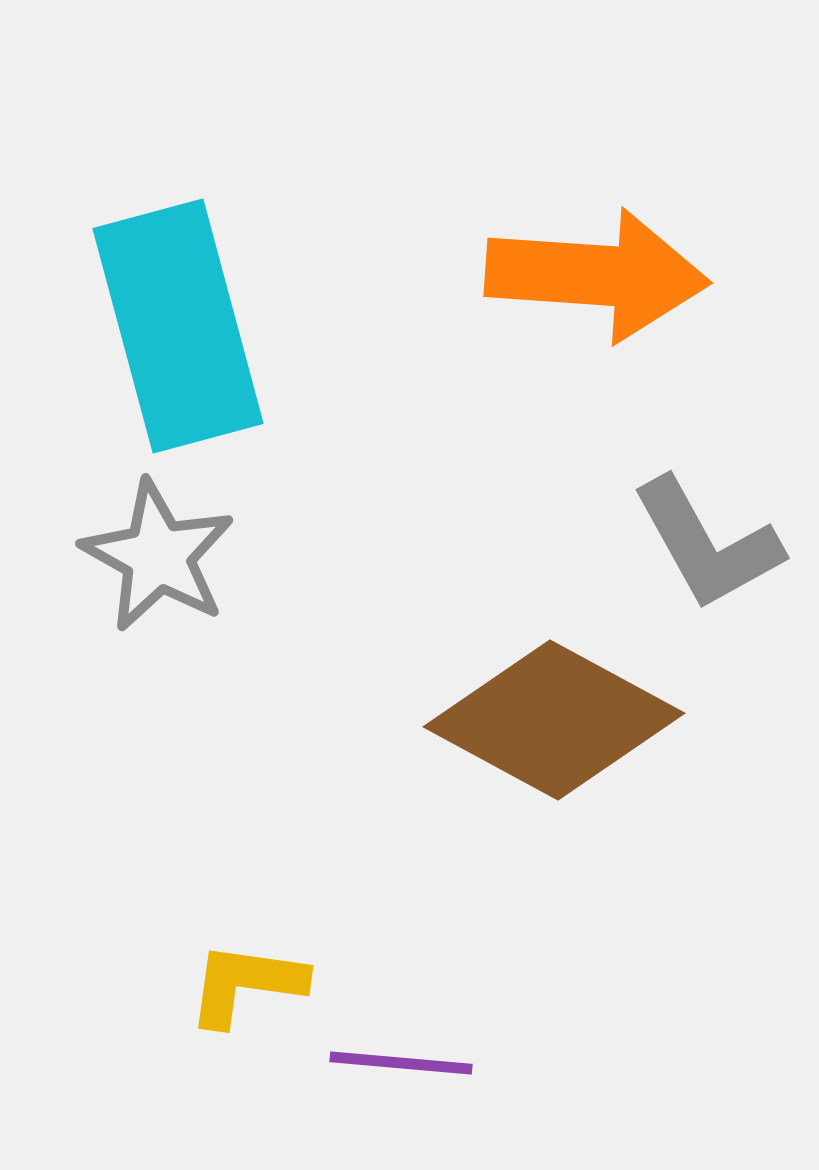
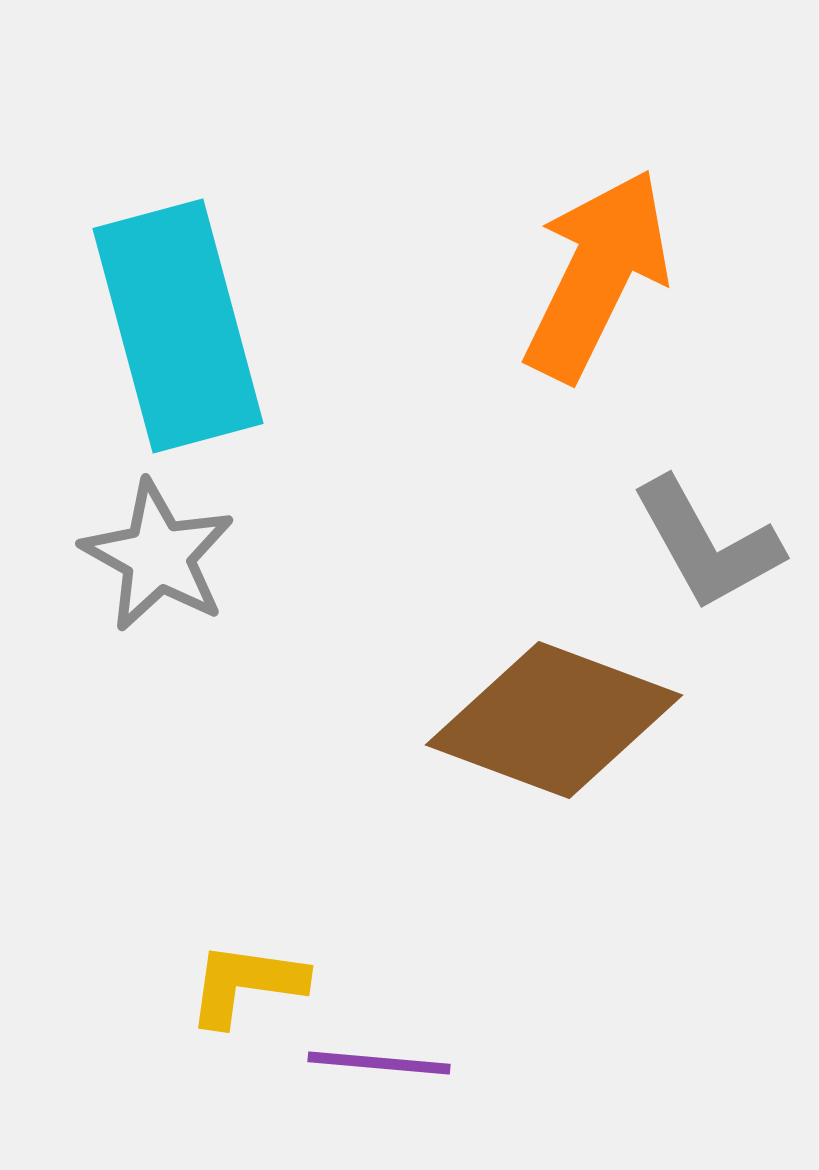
orange arrow: rotated 68 degrees counterclockwise
brown diamond: rotated 8 degrees counterclockwise
purple line: moved 22 px left
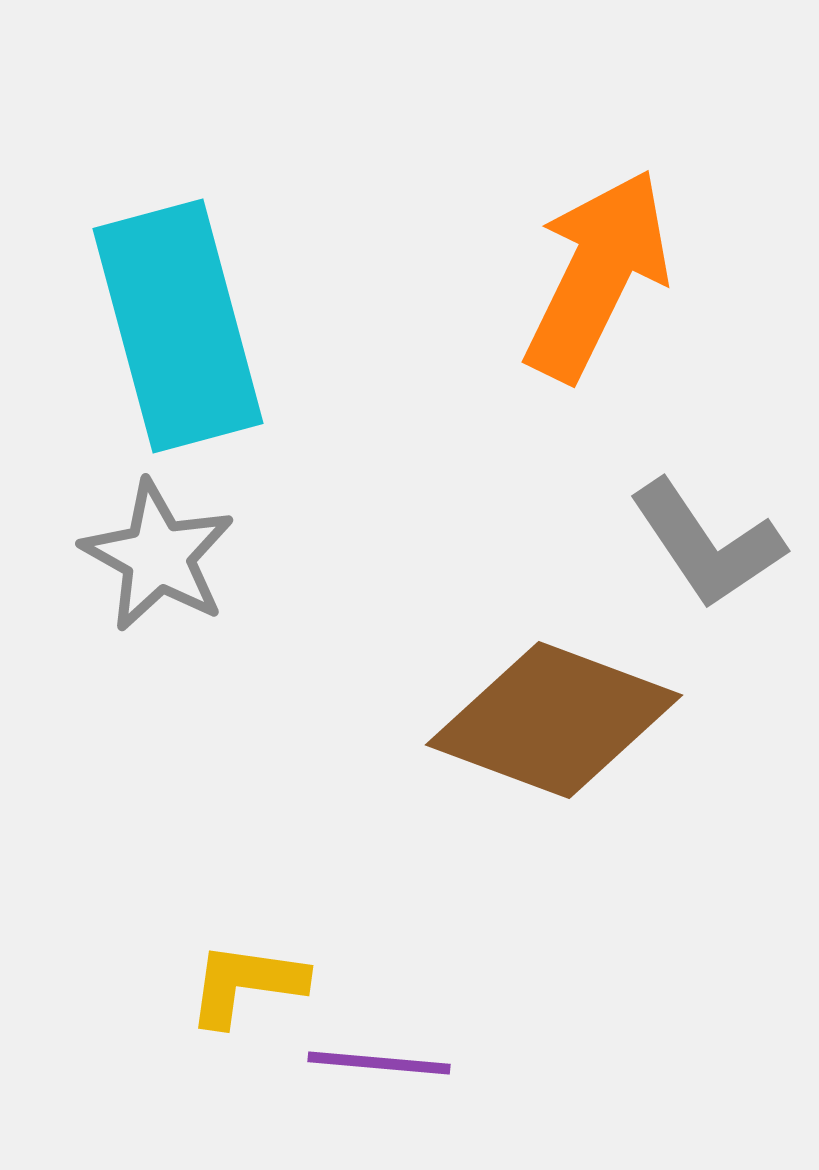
gray L-shape: rotated 5 degrees counterclockwise
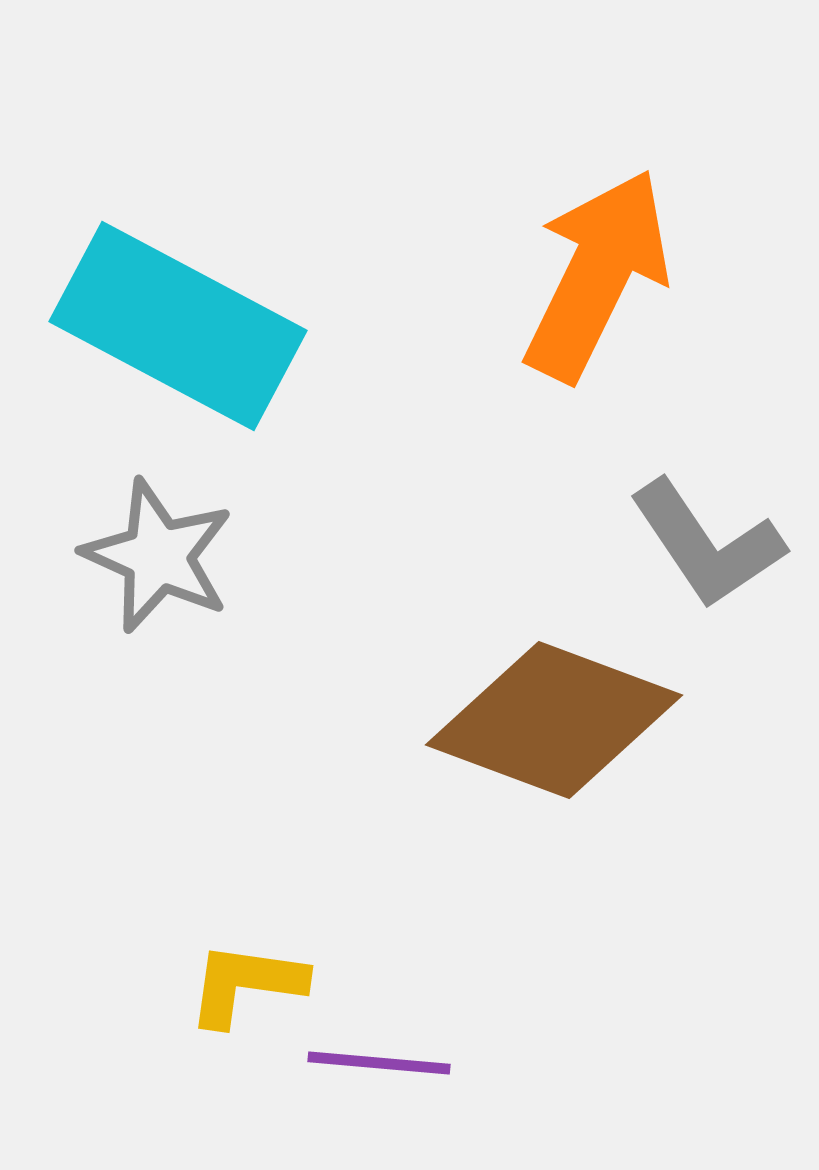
cyan rectangle: rotated 47 degrees counterclockwise
gray star: rotated 5 degrees counterclockwise
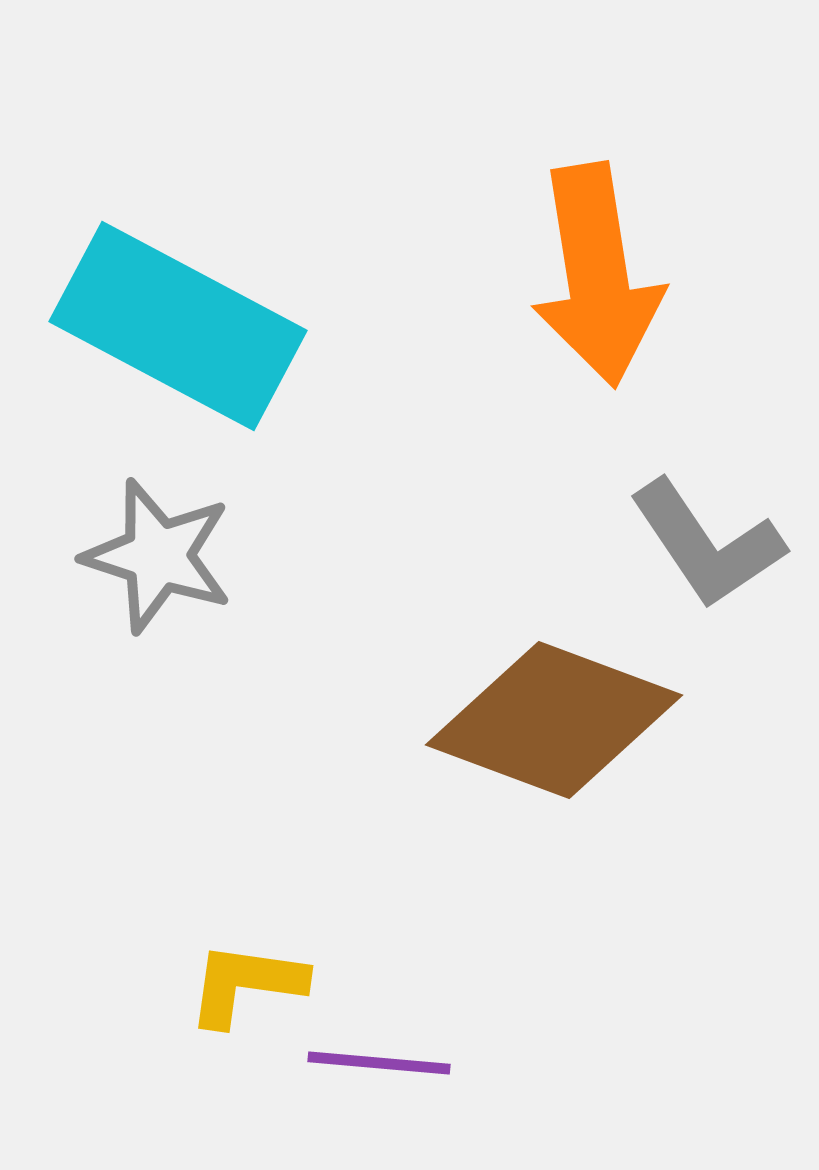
orange arrow: rotated 145 degrees clockwise
gray star: rotated 6 degrees counterclockwise
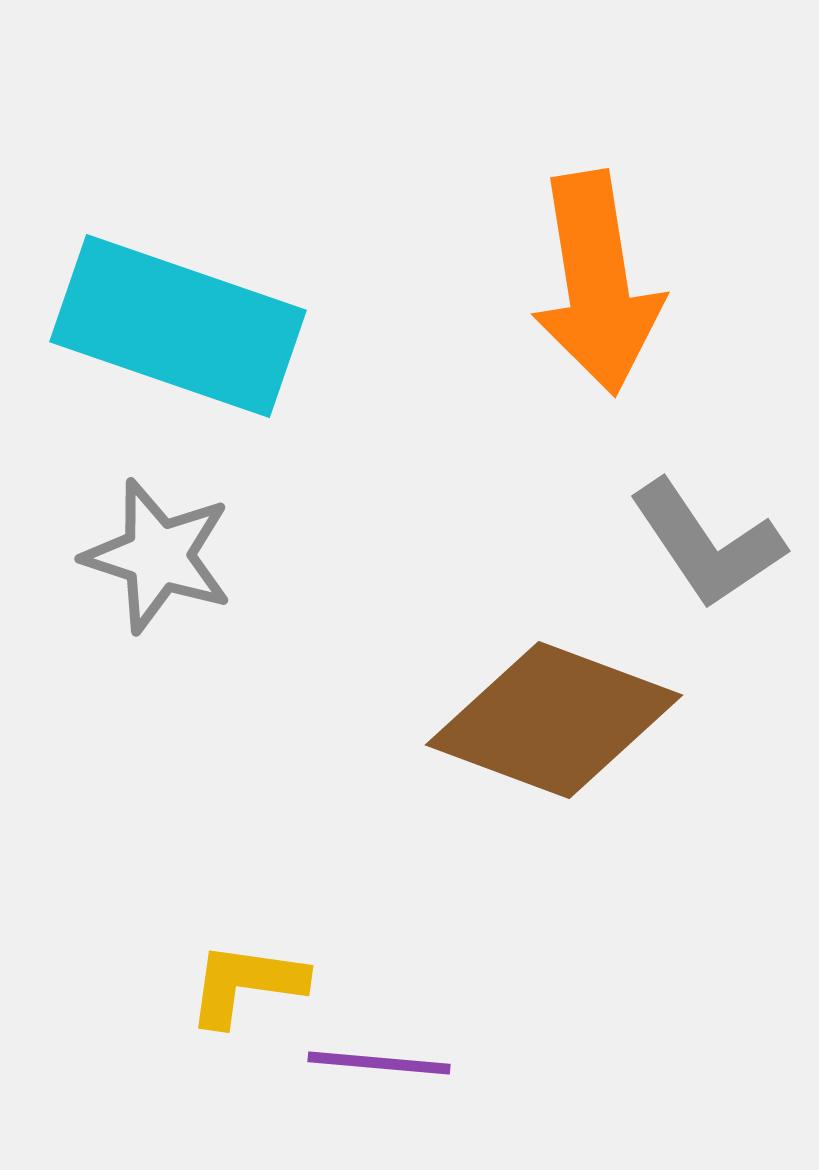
orange arrow: moved 8 px down
cyan rectangle: rotated 9 degrees counterclockwise
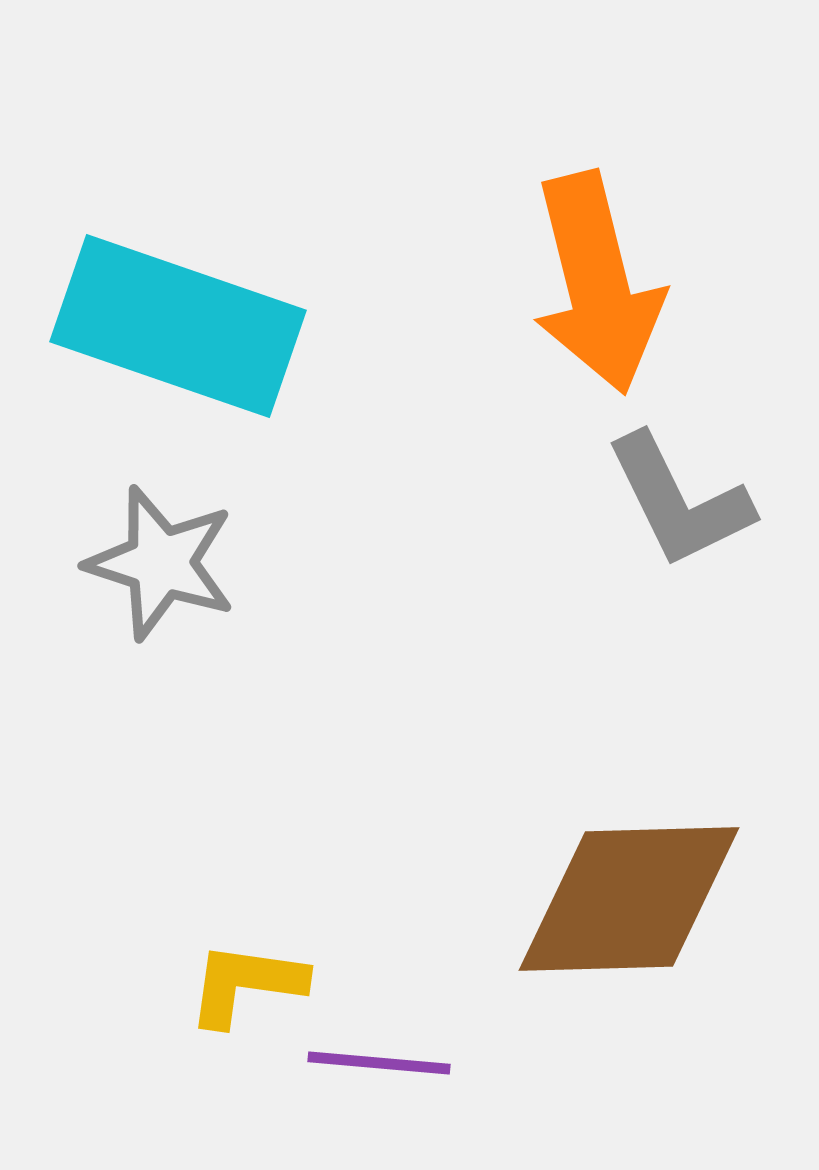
orange arrow: rotated 5 degrees counterclockwise
gray L-shape: moved 28 px left, 43 px up; rotated 8 degrees clockwise
gray star: moved 3 px right, 7 px down
brown diamond: moved 75 px right, 179 px down; rotated 22 degrees counterclockwise
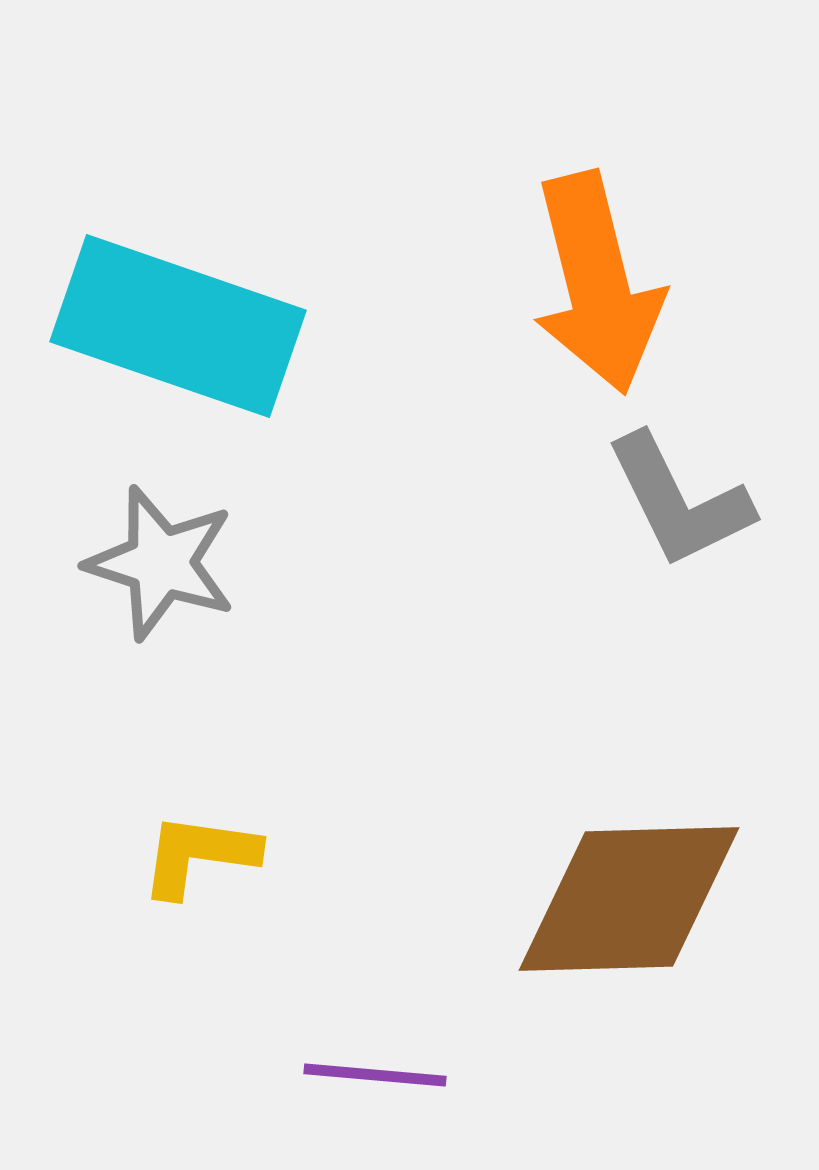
yellow L-shape: moved 47 px left, 129 px up
purple line: moved 4 px left, 12 px down
